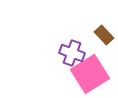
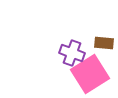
brown rectangle: moved 8 px down; rotated 42 degrees counterclockwise
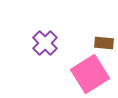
purple cross: moved 27 px left, 10 px up; rotated 25 degrees clockwise
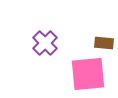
pink square: moved 2 px left; rotated 27 degrees clockwise
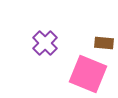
pink square: rotated 27 degrees clockwise
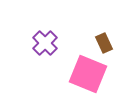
brown rectangle: rotated 60 degrees clockwise
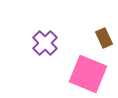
brown rectangle: moved 5 px up
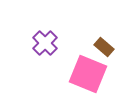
brown rectangle: moved 9 px down; rotated 24 degrees counterclockwise
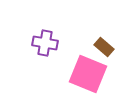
purple cross: rotated 35 degrees counterclockwise
